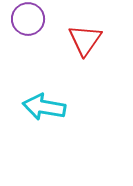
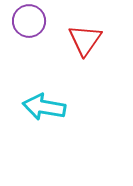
purple circle: moved 1 px right, 2 px down
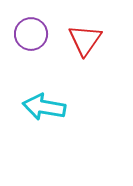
purple circle: moved 2 px right, 13 px down
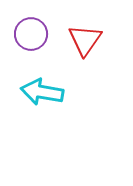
cyan arrow: moved 2 px left, 15 px up
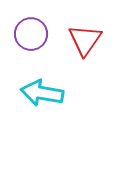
cyan arrow: moved 1 px down
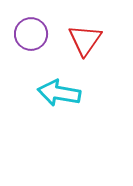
cyan arrow: moved 17 px right
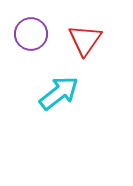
cyan arrow: rotated 132 degrees clockwise
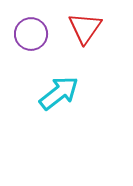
red triangle: moved 12 px up
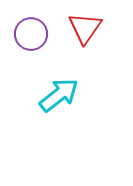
cyan arrow: moved 2 px down
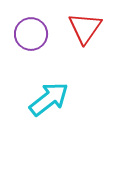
cyan arrow: moved 10 px left, 4 px down
